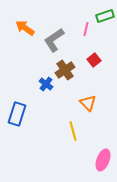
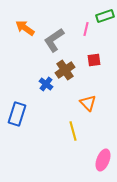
red square: rotated 32 degrees clockwise
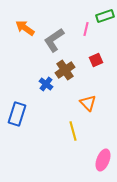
red square: moved 2 px right; rotated 16 degrees counterclockwise
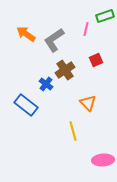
orange arrow: moved 1 px right, 6 px down
blue rectangle: moved 9 px right, 9 px up; rotated 70 degrees counterclockwise
pink ellipse: rotated 65 degrees clockwise
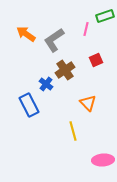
blue rectangle: moved 3 px right; rotated 25 degrees clockwise
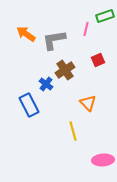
gray L-shape: rotated 25 degrees clockwise
red square: moved 2 px right
